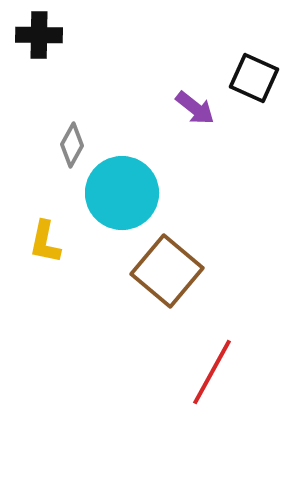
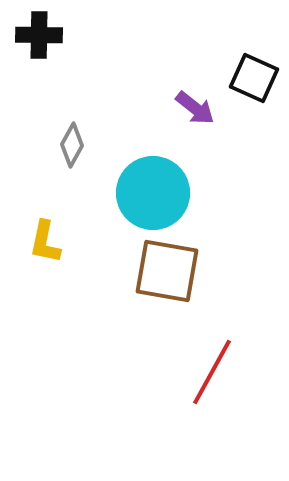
cyan circle: moved 31 px right
brown square: rotated 30 degrees counterclockwise
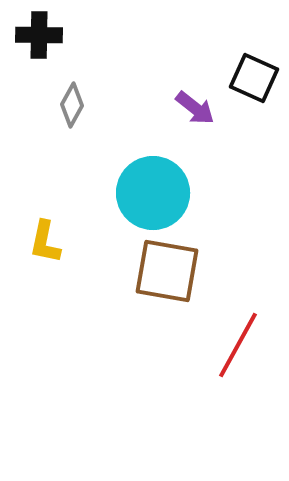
gray diamond: moved 40 px up
red line: moved 26 px right, 27 px up
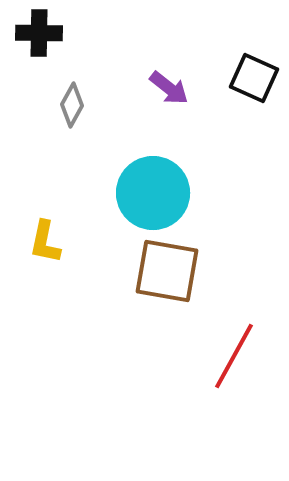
black cross: moved 2 px up
purple arrow: moved 26 px left, 20 px up
red line: moved 4 px left, 11 px down
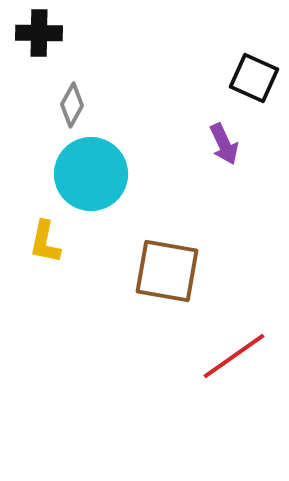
purple arrow: moved 55 px right, 56 px down; rotated 27 degrees clockwise
cyan circle: moved 62 px left, 19 px up
red line: rotated 26 degrees clockwise
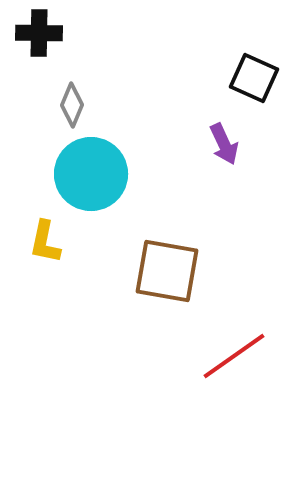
gray diamond: rotated 6 degrees counterclockwise
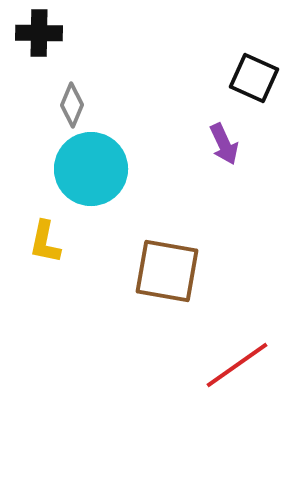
cyan circle: moved 5 px up
red line: moved 3 px right, 9 px down
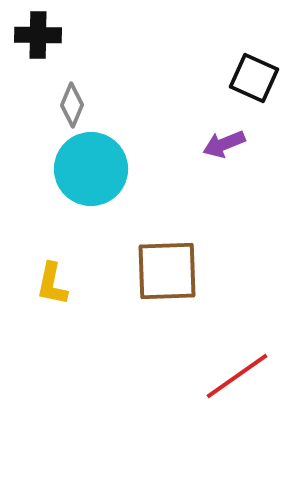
black cross: moved 1 px left, 2 px down
purple arrow: rotated 93 degrees clockwise
yellow L-shape: moved 7 px right, 42 px down
brown square: rotated 12 degrees counterclockwise
red line: moved 11 px down
